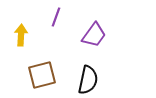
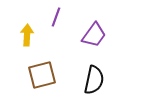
yellow arrow: moved 6 px right
black semicircle: moved 6 px right
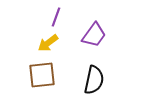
yellow arrow: moved 21 px right, 8 px down; rotated 130 degrees counterclockwise
brown square: rotated 8 degrees clockwise
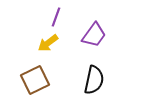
brown square: moved 7 px left, 5 px down; rotated 20 degrees counterclockwise
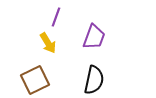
purple trapezoid: moved 2 px down; rotated 16 degrees counterclockwise
yellow arrow: rotated 85 degrees counterclockwise
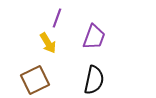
purple line: moved 1 px right, 1 px down
